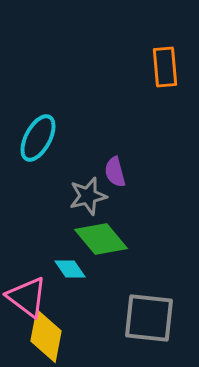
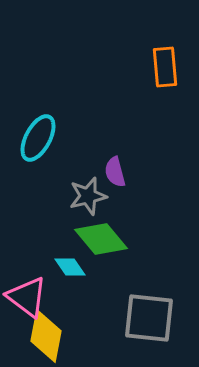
cyan diamond: moved 2 px up
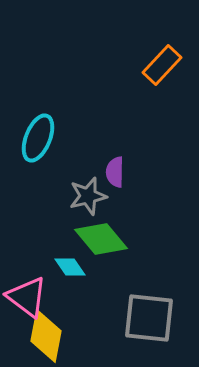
orange rectangle: moved 3 px left, 2 px up; rotated 48 degrees clockwise
cyan ellipse: rotated 6 degrees counterclockwise
purple semicircle: rotated 16 degrees clockwise
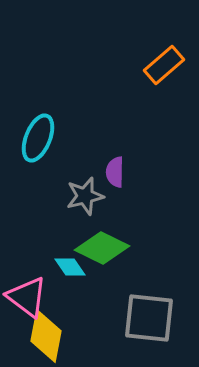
orange rectangle: moved 2 px right; rotated 6 degrees clockwise
gray star: moved 3 px left
green diamond: moved 1 px right, 9 px down; rotated 24 degrees counterclockwise
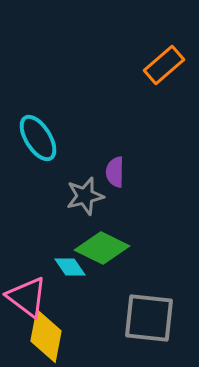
cyan ellipse: rotated 54 degrees counterclockwise
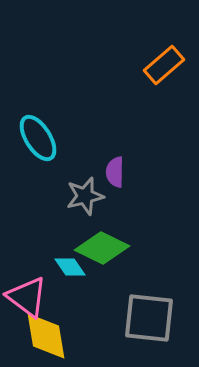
yellow diamond: rotated 20 degrees counterclockwise
